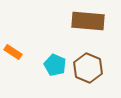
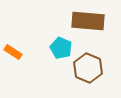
cyan pentagon: moved 6 px right, 17 px up
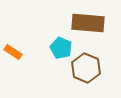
brown rectangle: moved 2 px down
brown hexagon: moved 2 px left
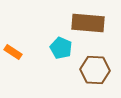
brown hexagon: moved 9 px right, 2 px down; rotated 20 degrees counterclockwise
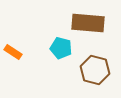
cyan pentagon: rotated 10 degrees counterclockwise
brown hexagon: rotated 12 degrees clockwise
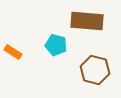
brown rectangle: moved 1 px left, 2 px up
cyan pentagon: moved 5 px left, 3 px up
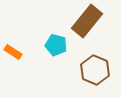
brown rectangle: rotated 56 degrees counterclockwise
brown hexagon: rotated 8 degrees clockwise
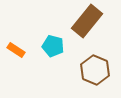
cyan pentagon: moved 3 px left, 1 px down
orange rectangle: moved 3 px right, 2 px up
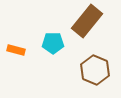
cyan pentagon: moved 3 px up; rotated 15 degrees counterclockwise
orange rectangle: rotated 18 degrees counterclockwise
